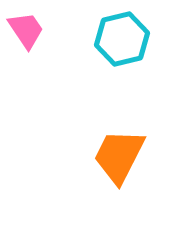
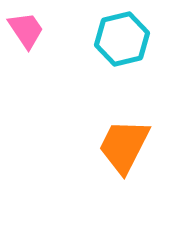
orange trapezoid: moved 5 px right, 10 px up
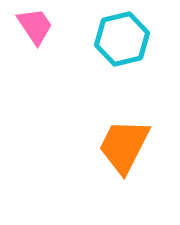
pink trapezoid: moved 9 px right, 4 px up
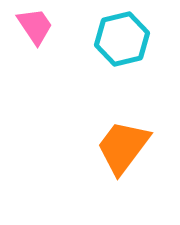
orange trapezoid: moved 1 px left, 1 px down; rotated 10 degrees clockwise
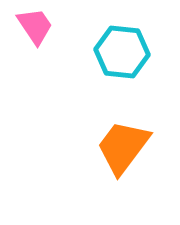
cyan hexagon: moved 13 px down; rotated 20 degrees clockwise
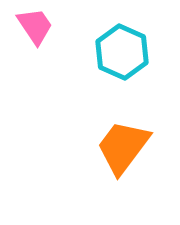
cyan hexagon: rotated 18 degrees clockwise
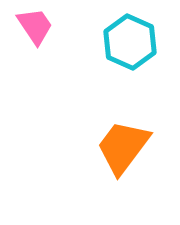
cyan hexagon: moved 8 px right, 10 px up
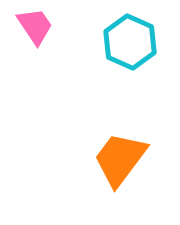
orange trapezoid: moved 3 px left, 12 px down
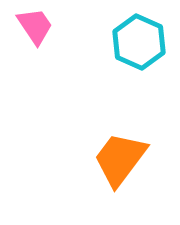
cyan hexagon: moved 9 px right
